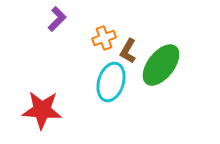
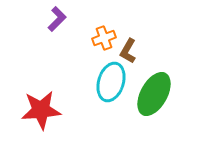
green ellipse: moved 7 px left, 29 px down; rotated 9 degrees counterclockwise
red star: moved 1 px left; rotated 9 degrees counterclockwise
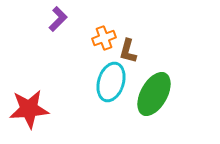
purple L-shape: moved 1 px right
brown L-shape: rotated 15 degrees counterclockwise
red star: moved 12 px left, 1 px up
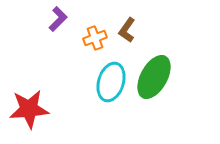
orange cross: moved 9 px left
brown L-shape: moved 1 px left, 21 px up; rotated 20 degrees clockwise
green ellipse: moved 17 px up
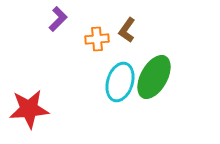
orange cross: moved 2 px right, 1 px down; rotated 15 degrees clockwise
cyan ellipse: moved 9 px right
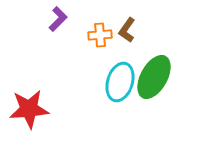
orange cross: moved 3 px right, 4 px up
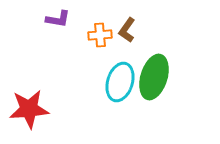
purple L-shape: rotated 55 degrees clockwise
green ellipse: rotated 12 degrees counterclockwise
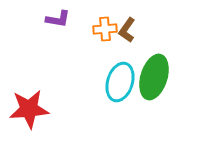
orange cross: moved 5 px right, 6 px up
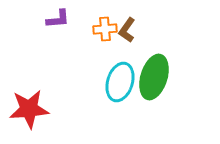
purple L-shape: rotated 15 degrees counterclockwise
